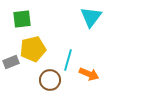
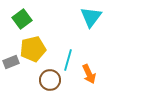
green square: rotated 30 degrees counterclockwise
orange arrow: rotated 42 degrees clockwise
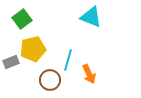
cyan triangle: rotated 45 degrees counterclockwise
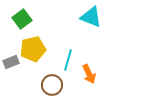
brown circle: moved 2 px right, 5 px down
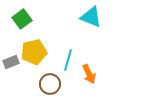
yellow pentagon: moved 1 px right, 3 px down
brown circle: moved 2 px left, 1 px up
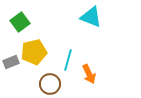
green square: moved 2 px left, 3 px down
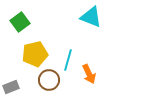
yellow pentagon: moved 1 px right, 2 px down
gray rectangle: moved 25 px down
brown circle: moved 1 px left, 4 px up
